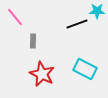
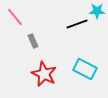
gray rectangle: rotated 24 degrees counterclockwise
red star: moved 2 px right
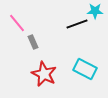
cyan star: moved 2 px left
pink line: moved 2 px right, 6 px down
gray rectangle: moved 1 px down
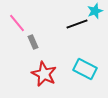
cyan star: rotated 21 degrees counterclockwise
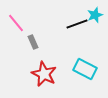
cyan star: moved 4 px down
pink line: moved 1 px left
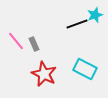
pink line: moved 18 px down
gray rectangle: moved 1 px right, 2 px down
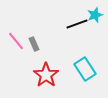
cyan rectangle: rotated 30 degrees clockwise
red star: moved 2 px right, 1 px down; rotated 10 degrees clockwise
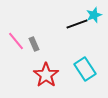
cyan star: moved 1 px left
